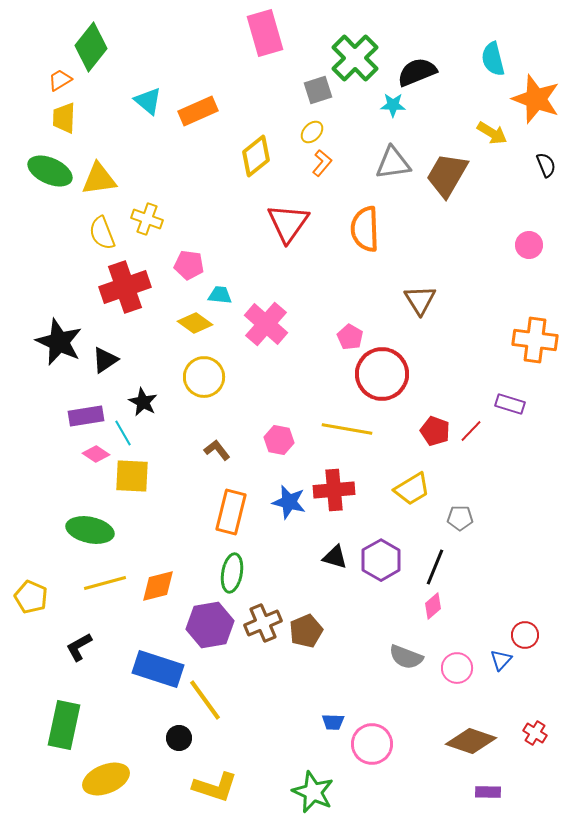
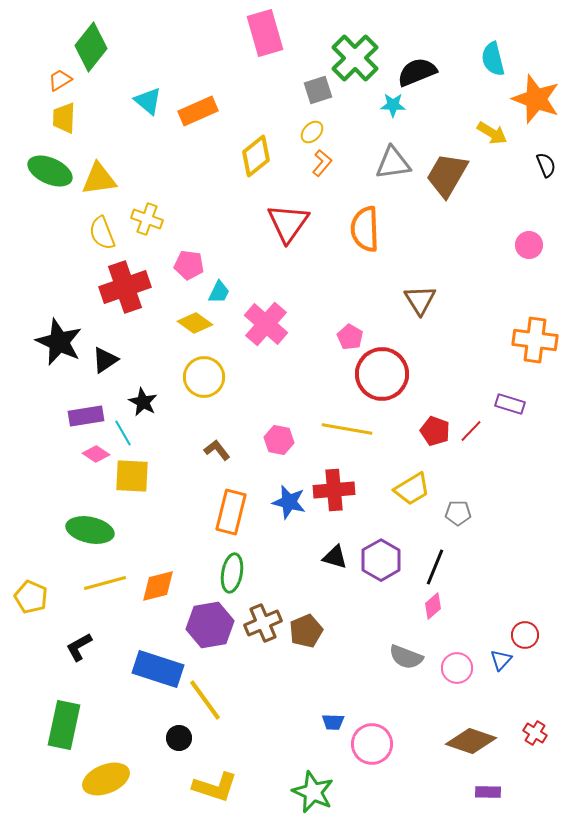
cyan trapezoid at (220, 295): moved 1 px left, 3 px up; rotated 110 degrees clockwise
gray pentagon at (460, 518): moved 2 px left, 5 px up
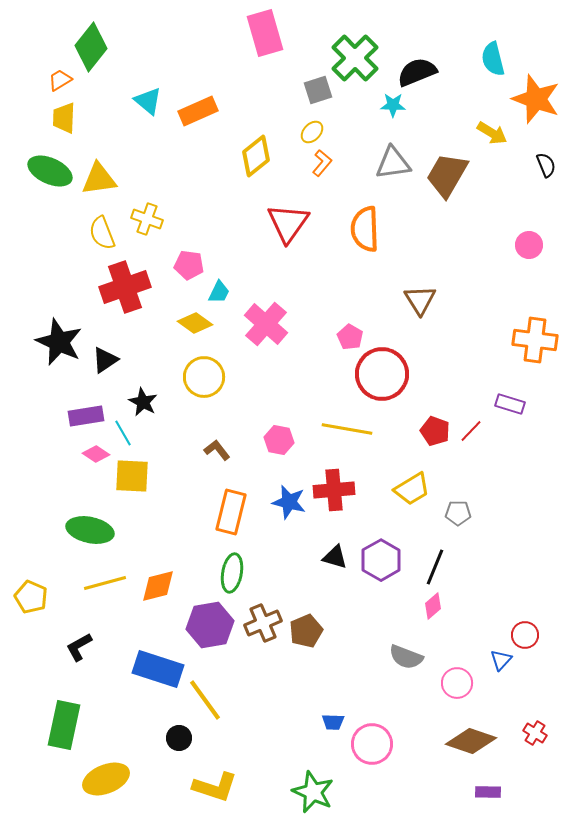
pink circle at (457, 668): moved 15 px down
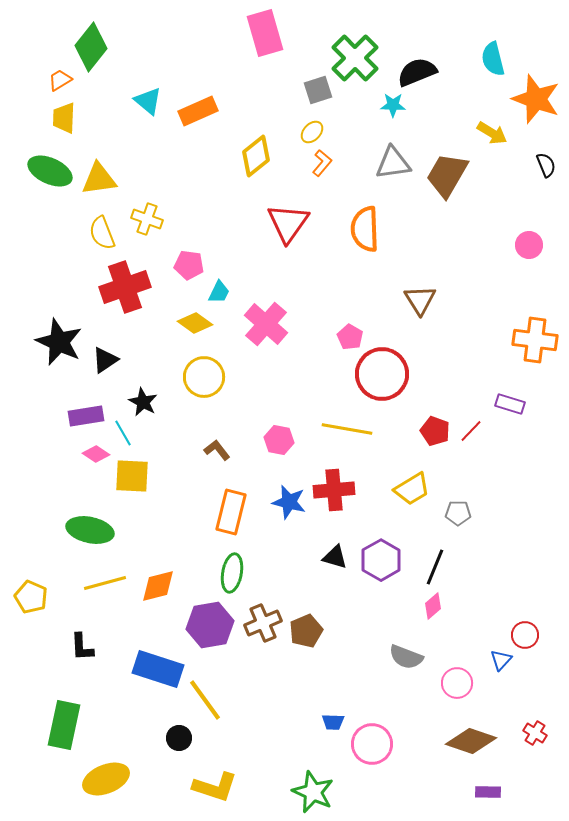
black L-shape at (79, 647): moved 3 px right; rotated 64 degrees counterclockwise
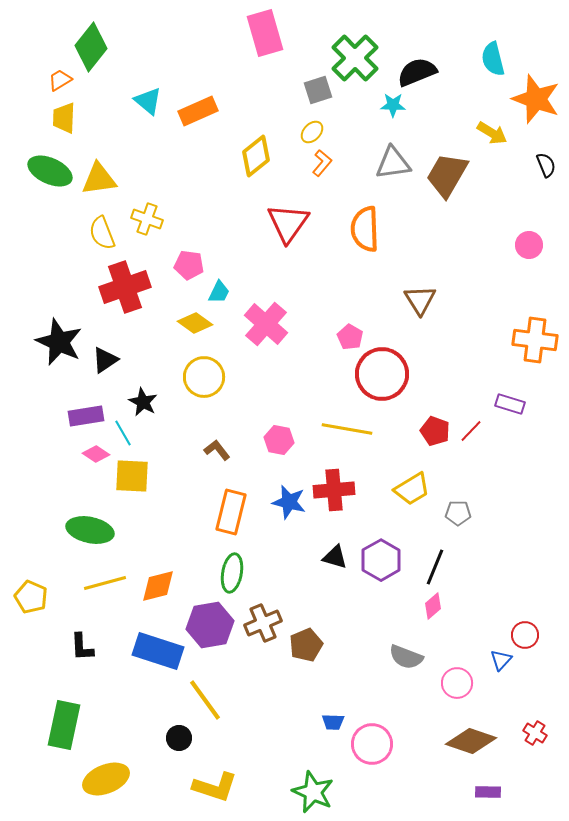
brown pentagon at (306, 631): moved 14 px down
blue rectangle at (158, 669): moved 18 px up
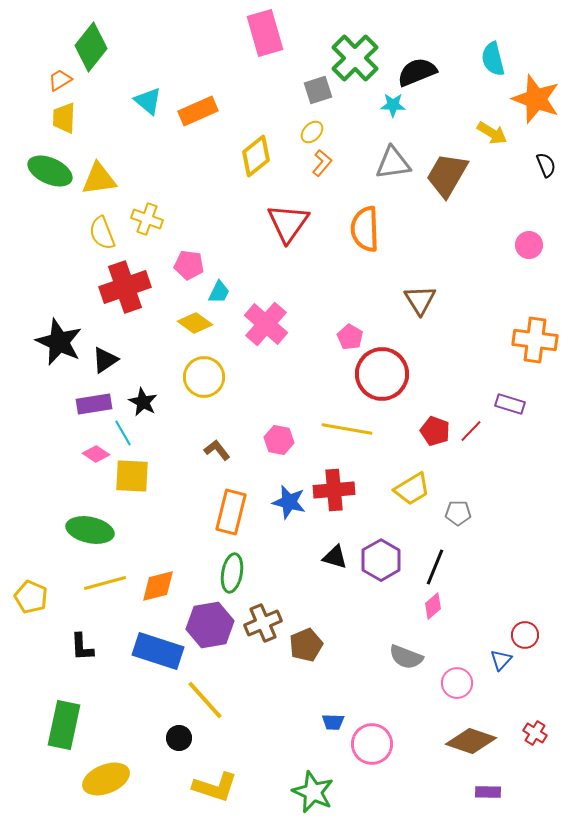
purple rectangle at (86, 416): moved 8 px right, 12 px up
yellow line at (205, 700): rotated 6 degrees counterclockwise
